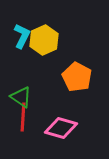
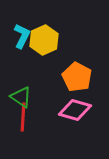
pink diamond: moved 14 px right, 18 px up
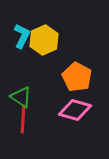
red line: moved 2 px down
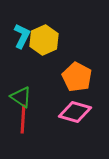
pink diamond: moved 2 px down
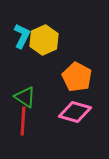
green triangle: moved 4 px right
red line: moved 2 px down
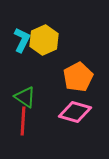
cyan L-shape: moved 4 px down
orange pentagon: moved 1 px right; rotated 16 degrees clockwise
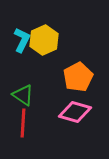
green triangle: moved 2 px left, 2 px up
red line: moved 2 px down
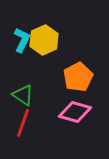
red line: rotated 16 degrees clockwise
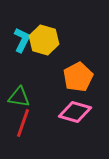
yellow hexagon: rotated 20 degrees counterclockwise
green triangle: moved 4 px left, 2 px down; rotated 25 degrees counterclockwise
